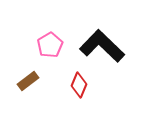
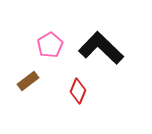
black L-shape: moved 1 px left, 2 px down
red diamond: moved 1 px left, 6 px down
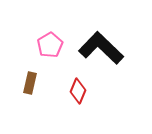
brown rectangle: moved 2 px right, 2 px down; rotated 40 degrees counterclockwise
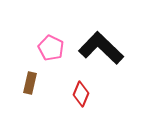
pink pentagon: moved 1 px right, 3 px down; rotated 15 degrees counterclockwise
red diamond: moved 3 px right, 3 px down
